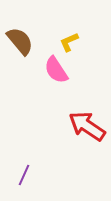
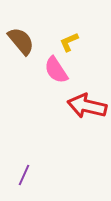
brown semicircle: moved 1 px right
red arrow: moved 20 px up; rotated 21 degrees counterclockwise
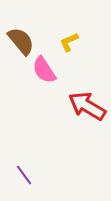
pink semicircle: moved 12 px left
red arrow: rotated 18 degrees clockwise
purple line: rotated 60 degrees counterclockwise
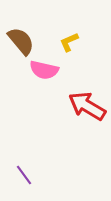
pink semicircle: rotated 44 degrees counterclockwise
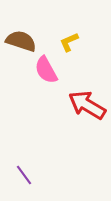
brown semicircle: rotated 32 degrees counterclockwise
pink semicircle: moved 2 px right; rotated 48 degrees clockwise
red arrow: moved 1 px up
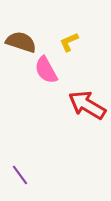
brown semicircle: moved 1 px down
purple line: moved 4 px left
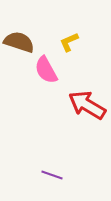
brown semicircle: moved 2 px left
purple line: moved 32 px right; rotated 35 degrees counterclockwise
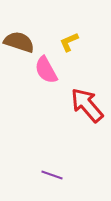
red arrow: rotated 18 degrees clockwise
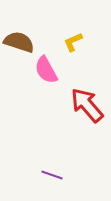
yellow L-shape: moved 4 px right
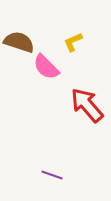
pink semicircle: moved 3 px up; rotated 16 degrees counterclockwise
